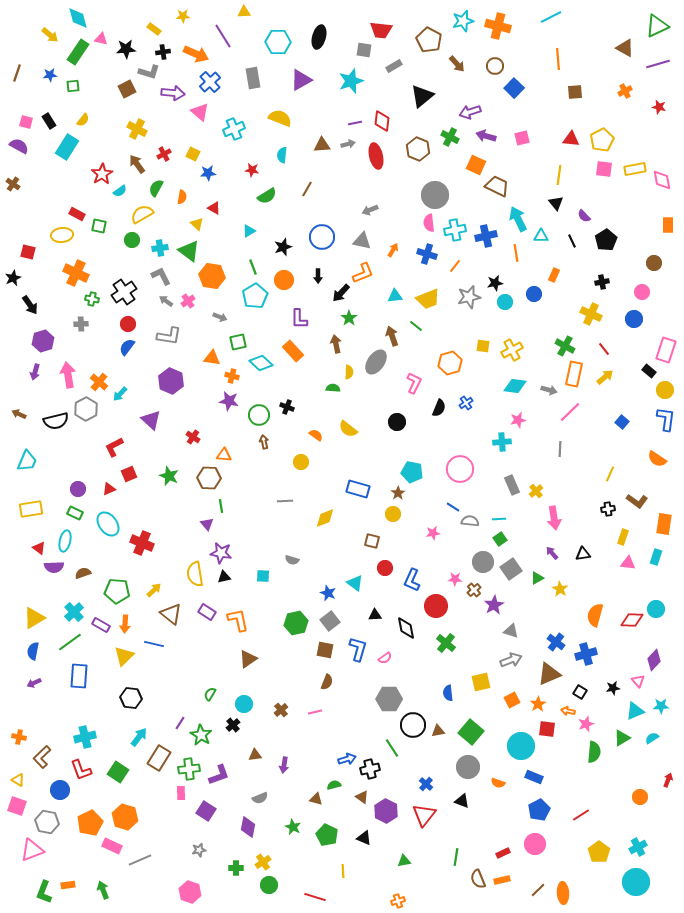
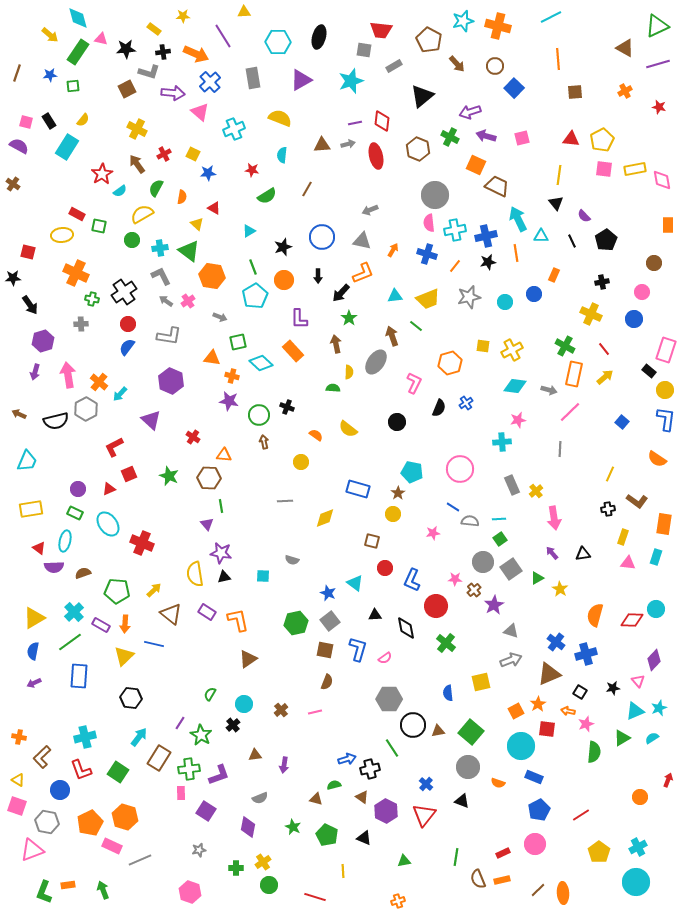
black star at (13, 278): rotated 21 degrees clockwise
black star at (495, 283): moved 7 px left, 21 px up
orange square at (512, 700): moved 4 px right, 11 px down
cyan star at (661, 706): moved 2 px left, 2 px down; rotated 21 degrees counterclockwise
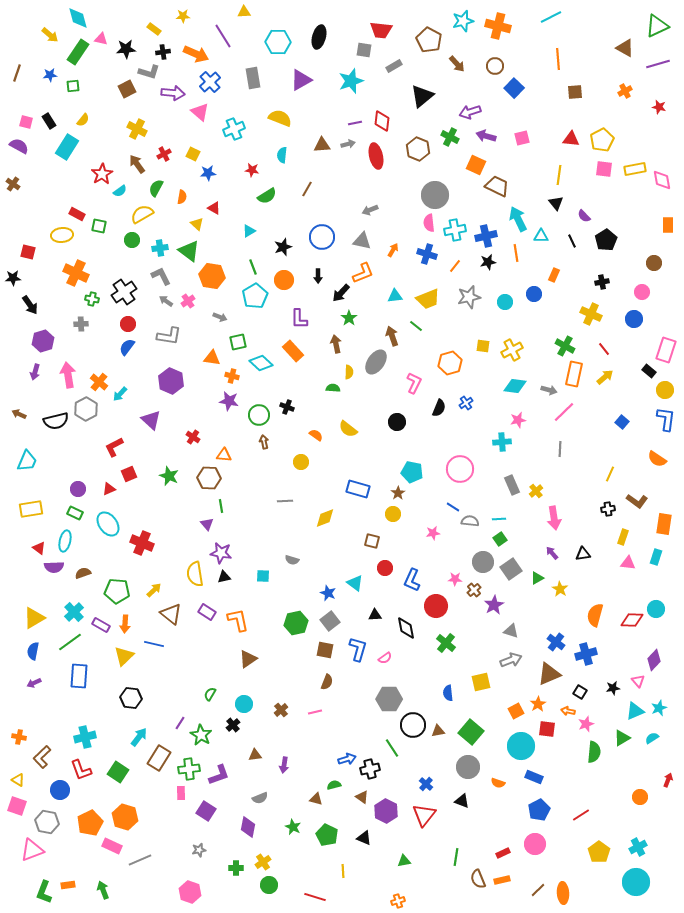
pink line at (570, 412): moved 6 px left
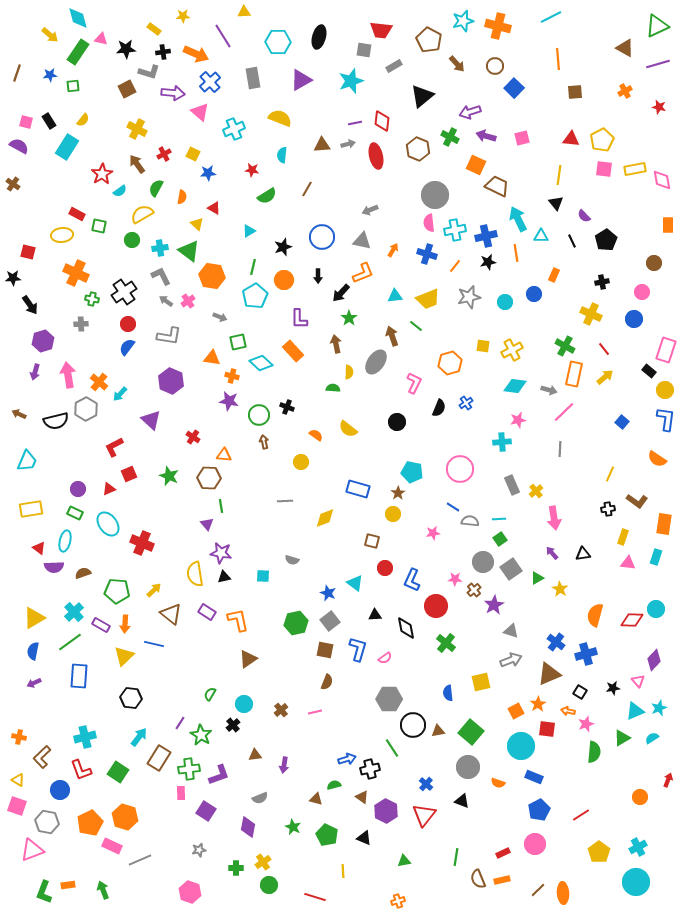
green line at (253, 267): rotated 35 degrees clockwise
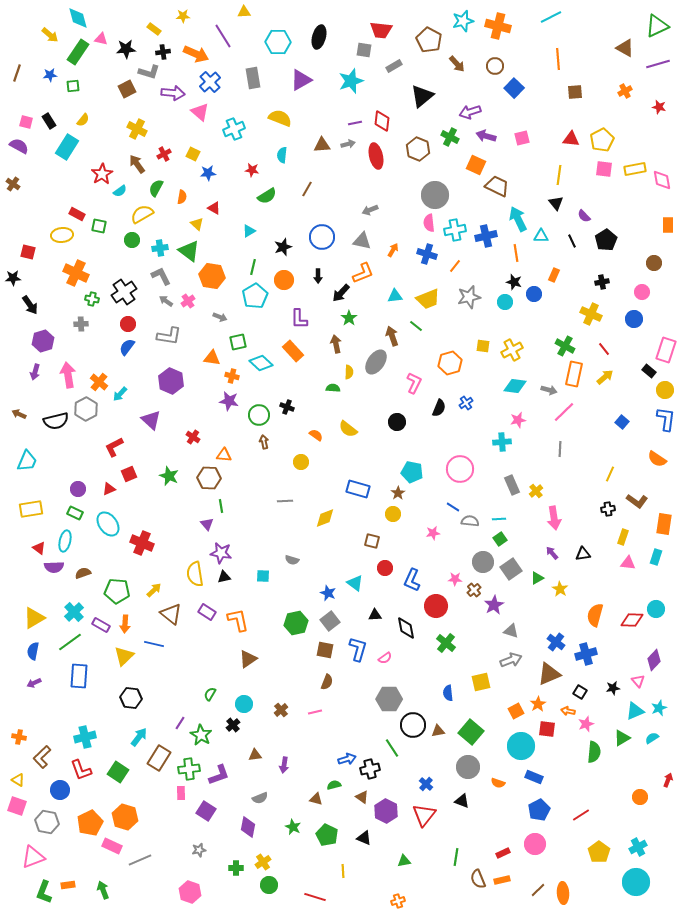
black star at (488, 262): moved 26 px right, 20 px down; rotated 28 degrees clockwise
pink triangle at (32, 850): moved 1 px right, 7 px down
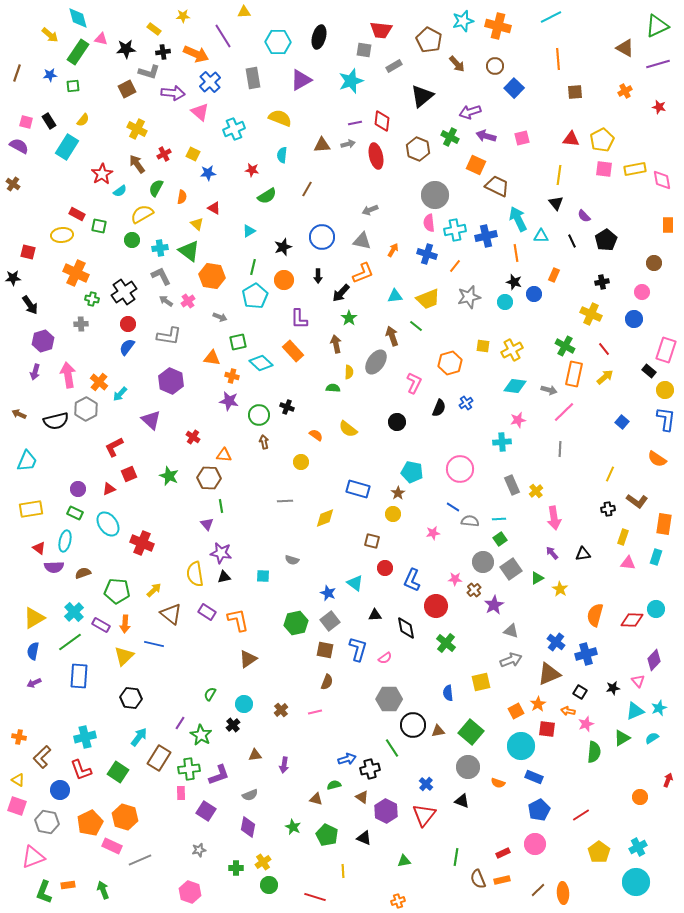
gray semicircle at (260, 798): moved 10 px left, 3 px up
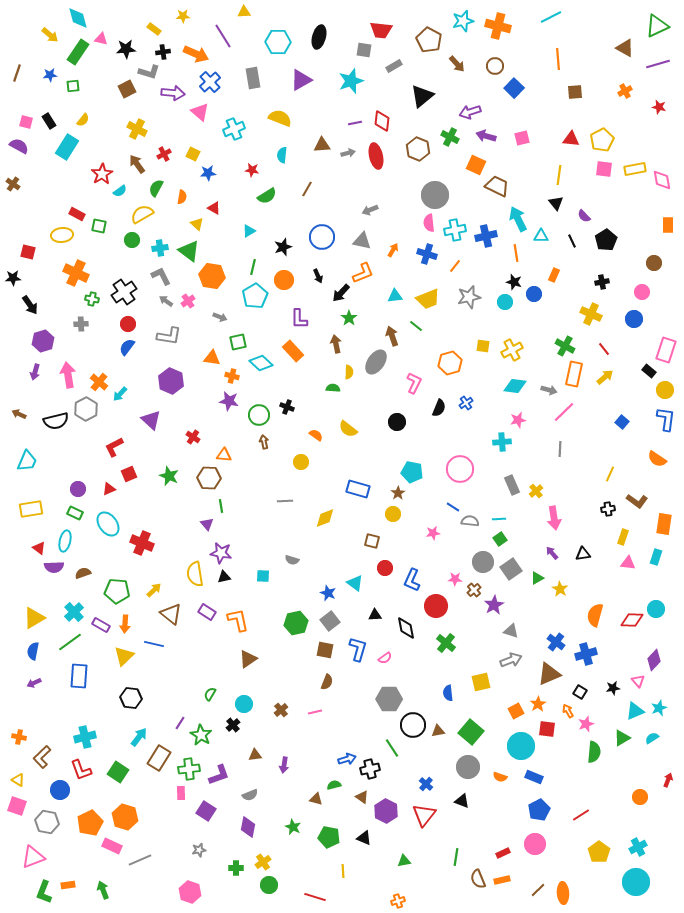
gray arrow at (348, 144): moved 9 px down
black arrow at (318, 276): rotated 24 degrees counterclockwise
orange arrow at (568, 711): rotated 48 degrees clockwise
orange semicircle at (498, 783): moved 2 px right, 6 px up
green pentagon at (327, 835): moved 2 px right, 2 px down; rotated 15 degrees counterclockwise
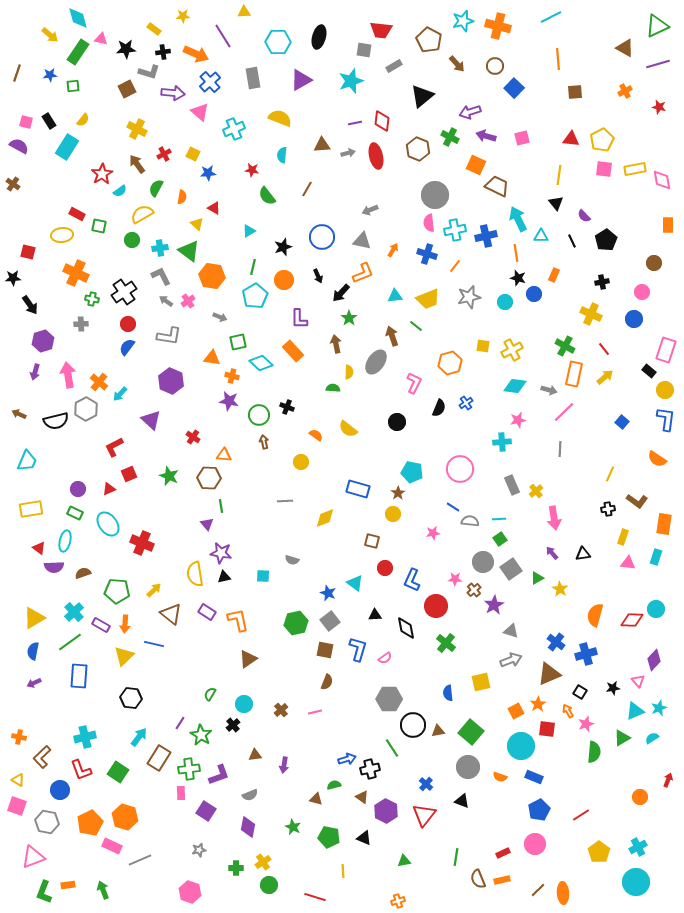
green semicircle at (267, 196): rotated 84 degrees clockwise
black star at (514, 282): moved 4 px right, 4 px up
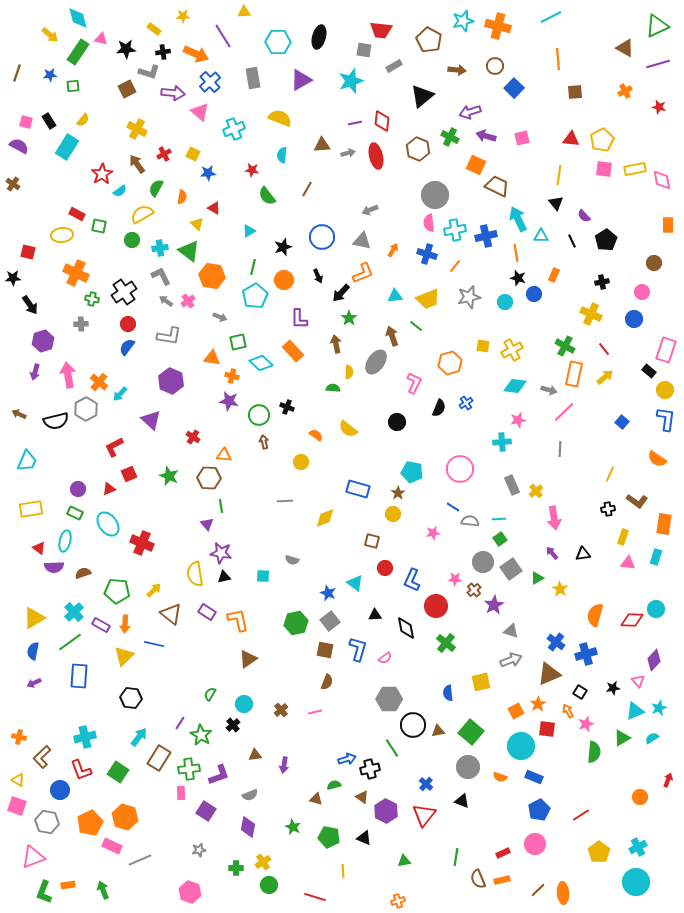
brown arrow at (457, 64): moved 6 px down; rotated 42 degrees counterclockwise
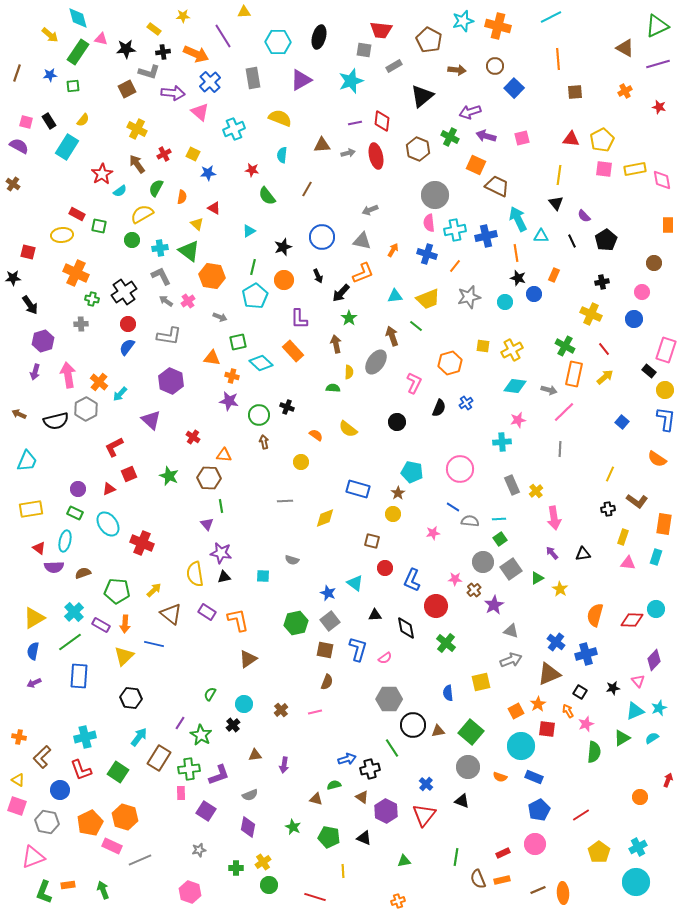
brown line at (538, 890): rotated 21 degrees clockwise
